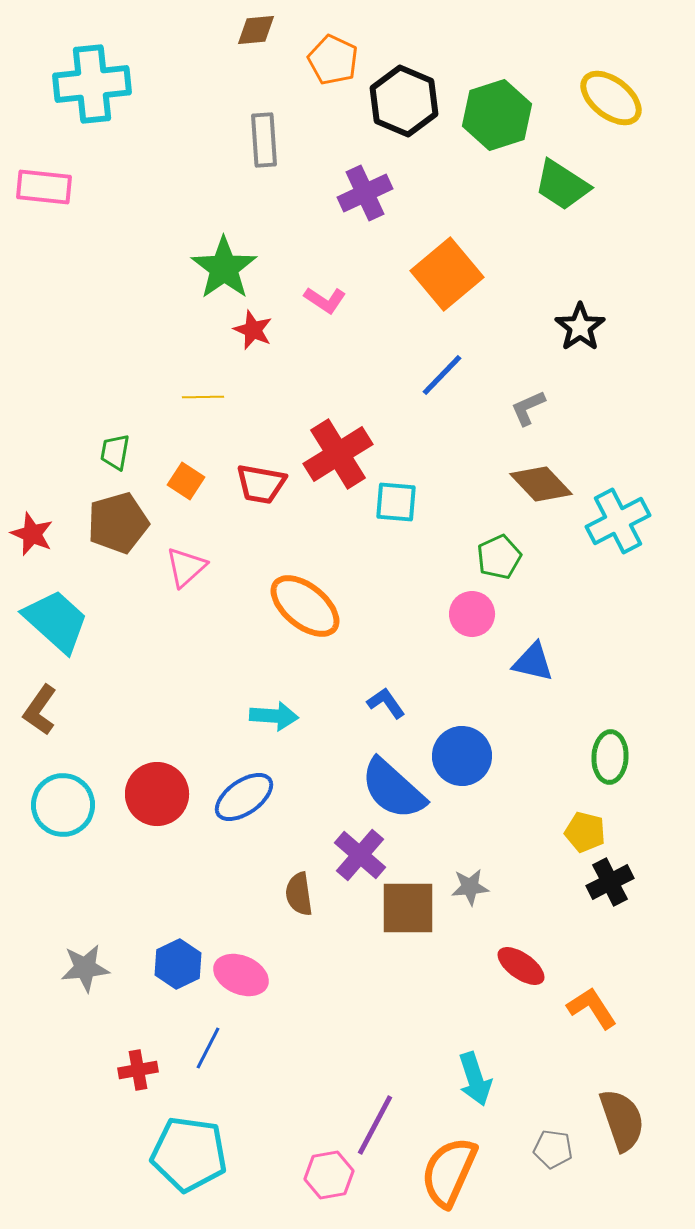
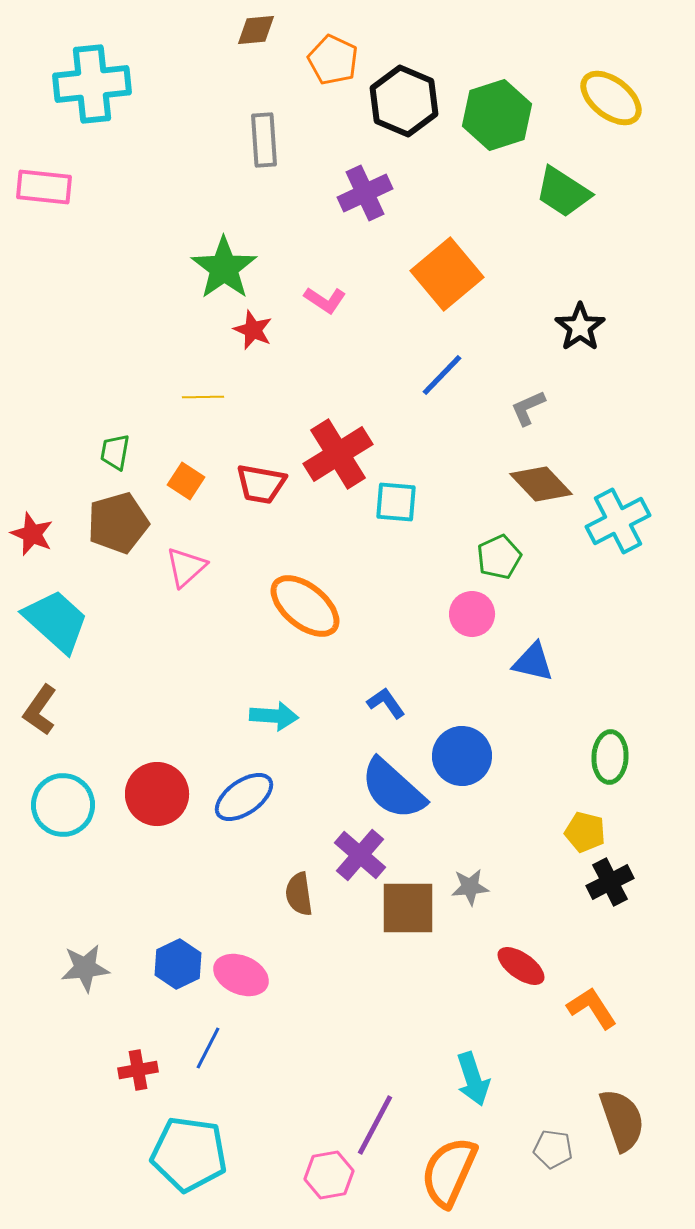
green trapezoid at (562, 185): moved 1 px right, 7 px down
cyan arrow at (475, 1079): moved 2 px left
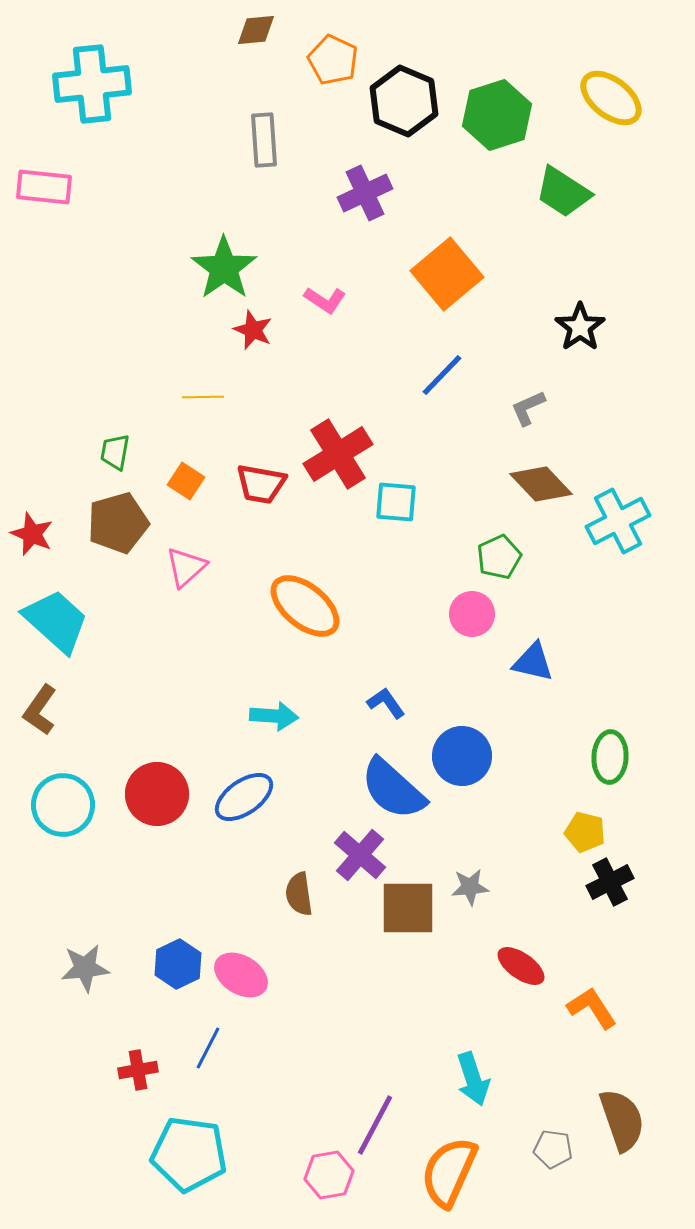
pink ellipse at (241, 975): rotated 8 degrees clockwise
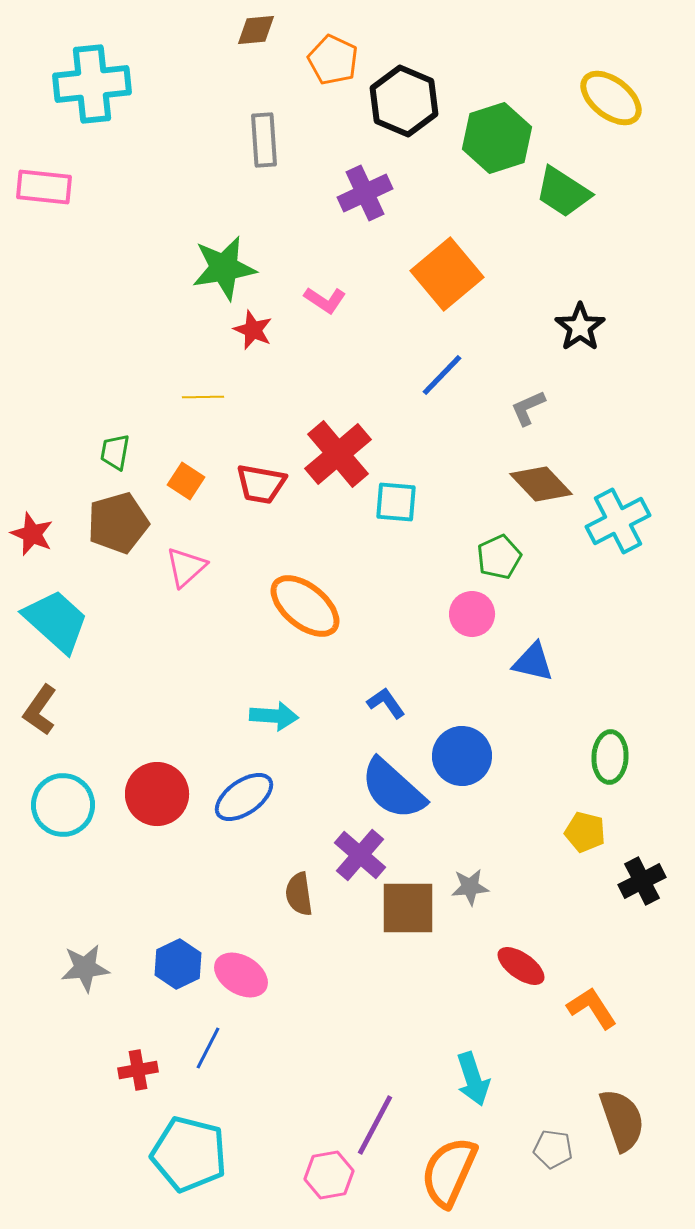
green hexagon at (497, 115): moved 23 px down
green star at (224, 268): rotated 26 degrees clockwise
red cross at (338, 454): rotated 8 degrees counterclockwise
black cross at (610, 882): moved 32 px right, 1 px up
cyan pentagon at (189, 1154): rotated 6 degrees clockwise
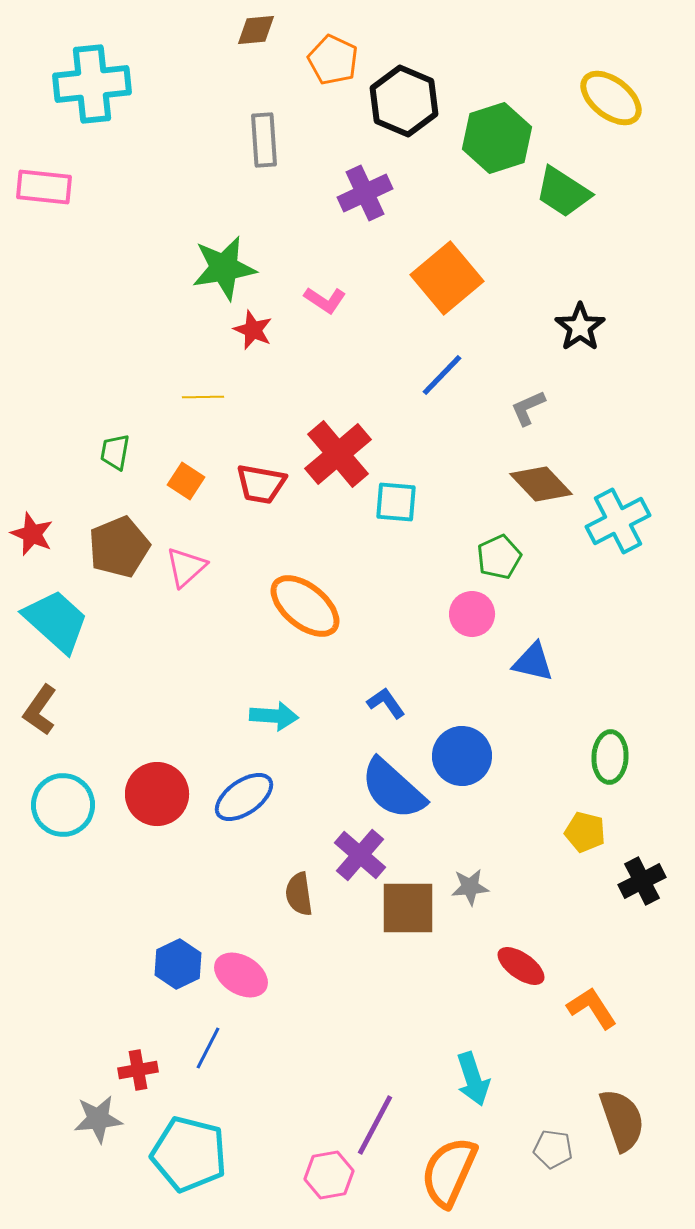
orange square at (447, 274): moved 4 px down
brown pentagon at (118, 523): moved 1 px right, 24 px down; rotated 6 degrees counterclockwise
gray star at (85, 968): moved 13 px right, 151 px down
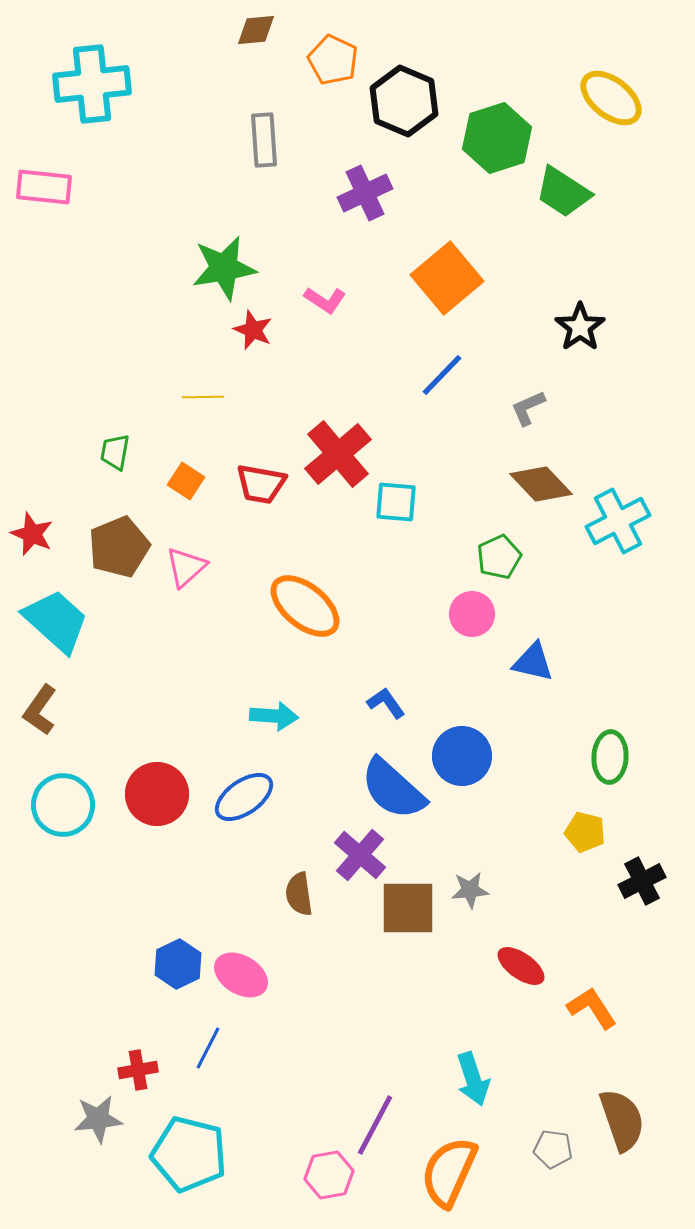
gray star at (470, 887): moved 3 px down
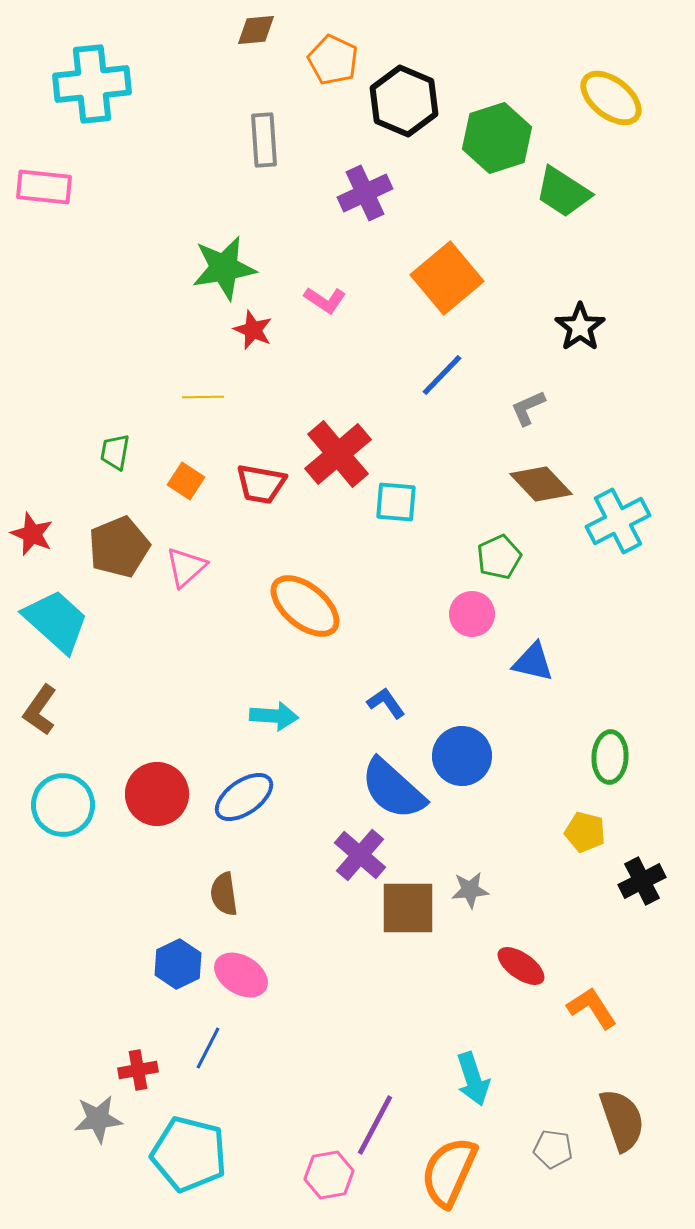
brown semicircle at (299, 894): moved 75 px left
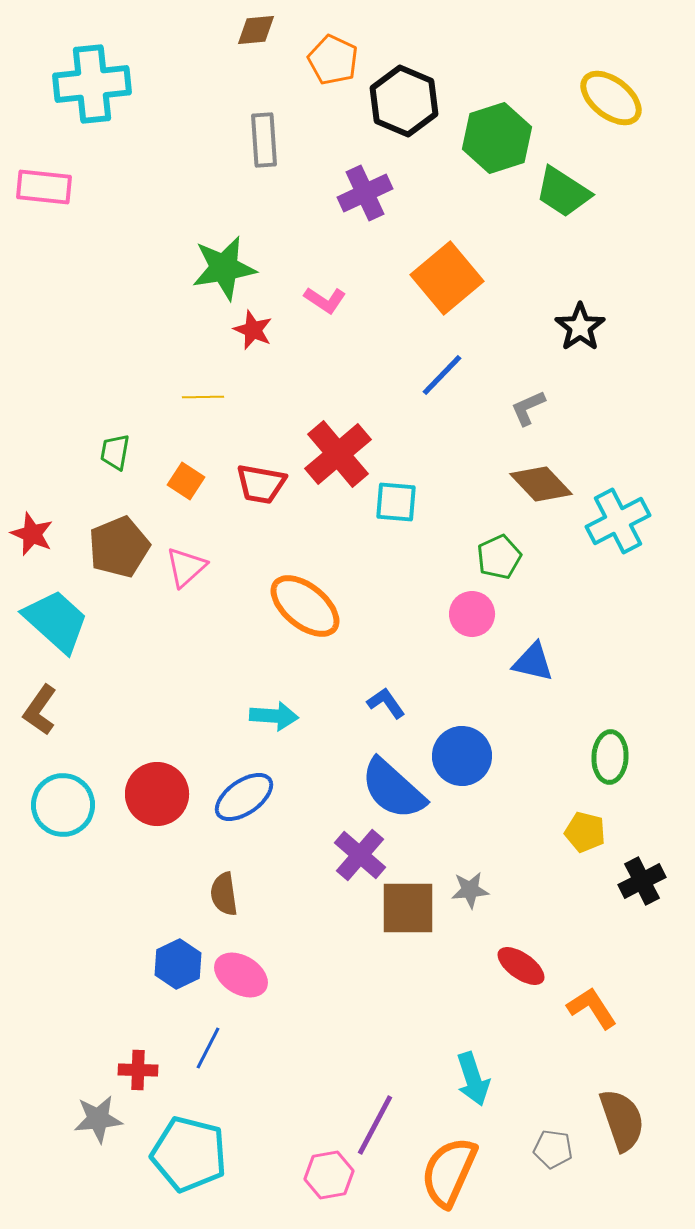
red cross at (138, 1070): rotated 12 degrees clockwise
